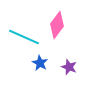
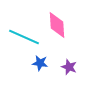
pink diamond: rotated 40 degrees counterclockwise
blue star: rotated 21 degrees counterclockwise
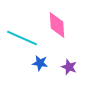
cyan line: moved 2 px left, 1 px down
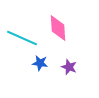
pink diamond: moved 1 px right, 3 px down
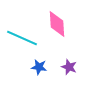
pink diamond: moved 1 px left, 4 px up
blue star: moved 1 px left, 4 px down
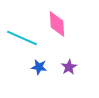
purple star: rotated 21 degrees clockwise
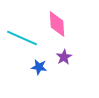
purple star: moved 5 px left, 10 px up
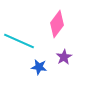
pink diamond: rotated 40 degrees clockwise
cyan line: moved 3 px left, 3 px down
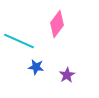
purple star: moved 3 px right, 18 px down
blue star: moved 3 px left
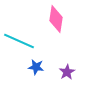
pink diamond: moved 1 px left, 5 px up; rotated 28 degrees counterclockwise
purple star: moved 3 px up
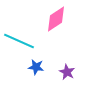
pink diamond: rotated 48 degrees clockwise
purple star: rotated 14 degrees counterclockwise
